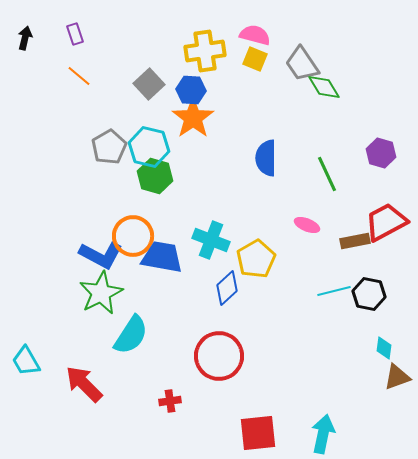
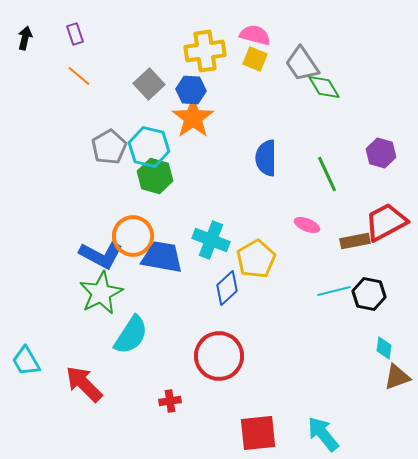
cyan arrow: rotated 51 degrees counterclockwise
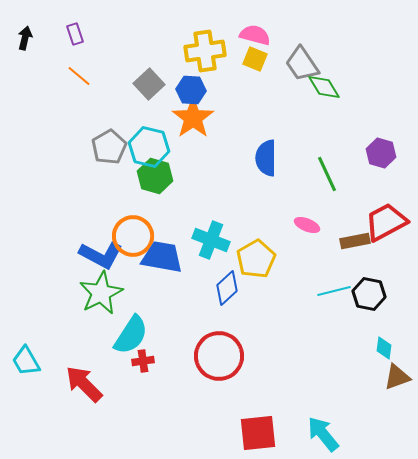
red cross: moved 27 px left, 40 px up
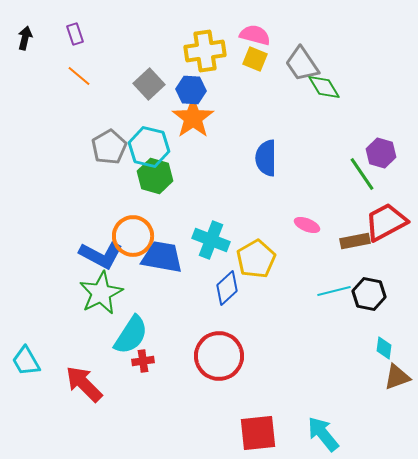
green line: moved 35 px right; rotated 9 degrees counterclockwise
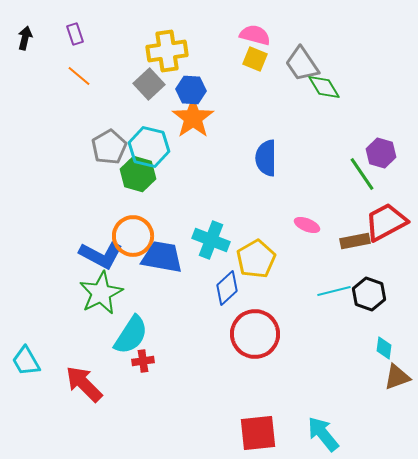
yellow cross: moved 38 px left
green hexagon: moved 17 px left, 2 px up
black hexagon: rotated 8 degrees clockwise
red circle: moved 36 px right, 22 px up
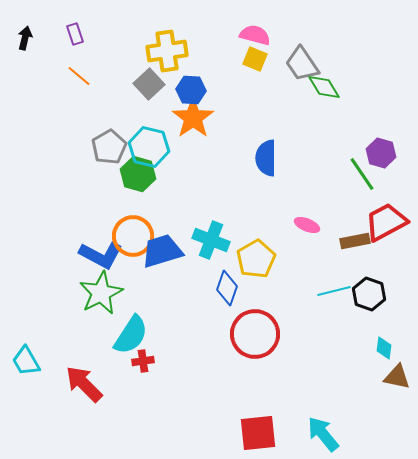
blue trapezoid: moved 6 px up; rotated 27 degrees counterclockwise
blue diamond: rotated 28 degrees counterclockwise
brown triangle: rotated 32 degrees clockwise
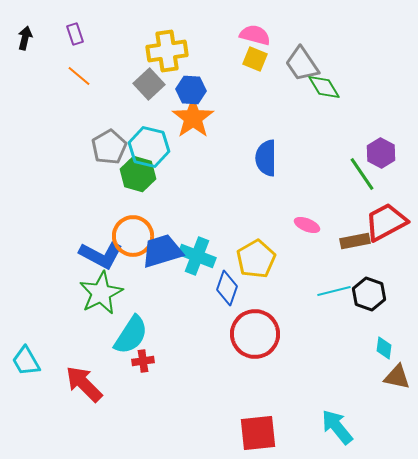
purple hexagon: rotated 12 degrees clockwise
cyan cross: moved 14 px left, 16 px down
cyan arrow: moved 14 px right, 7 px up
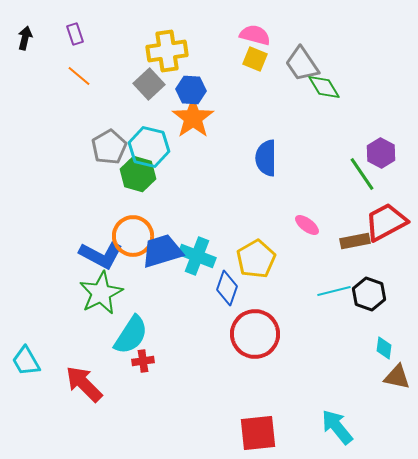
pink ellipse: rotated 15 degrees clockwise
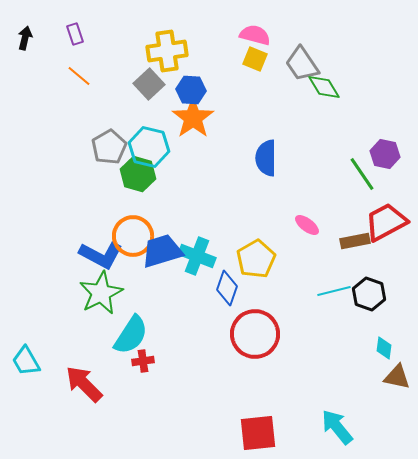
purple hexagon: moved 4 px right, 1 px down; rotated 16 degrees counterclockwise
